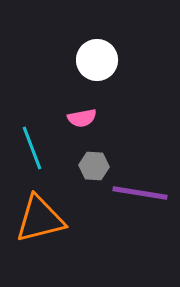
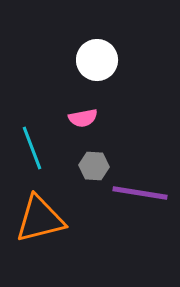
pink semicircle: moved 1 px right
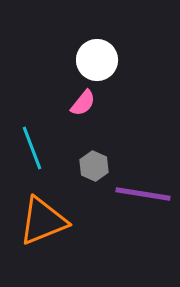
pink semicircle: moved 15 px up; rotated 40 degrees counterclockwise
gray hexagon: rotated 20 degrees clockwise
purple line: moved 3 px right, 1 px down
orange triangle: moved 3 px right, 2 px down; rotated 8 degrees counterclockwise
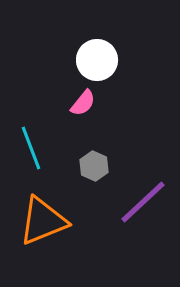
cyan line: moved 1 px left
purple line: moved 8 px down; rotated 52 degrees counterclockwise
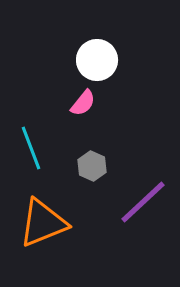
gray hexagon: moved 2 px left
orange triangle: moved 2 px down
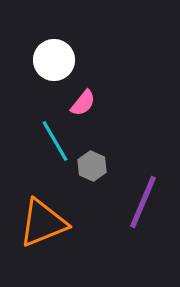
white circle: moved 43 px left
cyan line: moved 24 px right, 7 px up; rotated 9 degrees counterclockwise
purple line: rotated 24 degrees counterclockwise
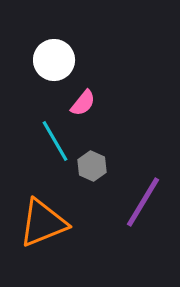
purple line: rotated 8 degrees clockwise
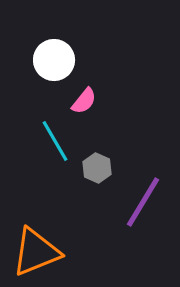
pink semicircle: moved 1 px right, 2 px up
gray hexagon: moved 5 px right, 2 px down
orange triangle: moved 7 px left, 29 px down
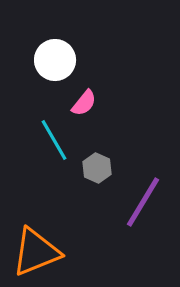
white circle: moved 1 px right
pink semicircle: moved 2 px down
cyan line: moved 1 px left, 1 px up
